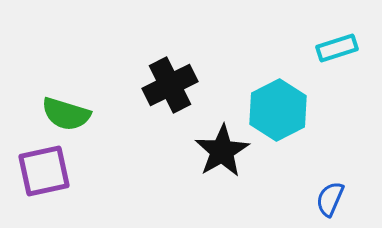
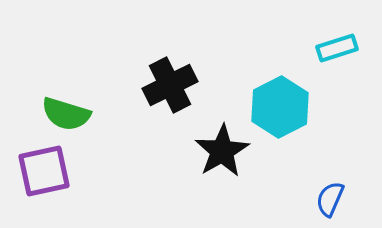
cyan hexagon: moved 2 px right, 3 px up
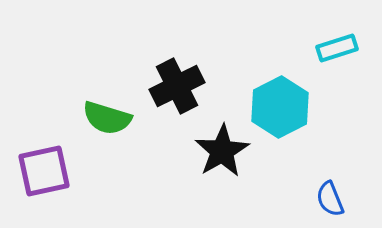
black cross: moved 7 px right, 1 px down
green semicircle: moved 41 px right, 4 px down
blue semicircle: rotated 45 degrees counterclockwise
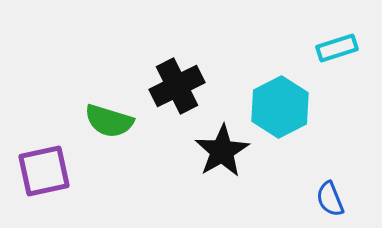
green semicircle: moved 2 px right, 3 px down
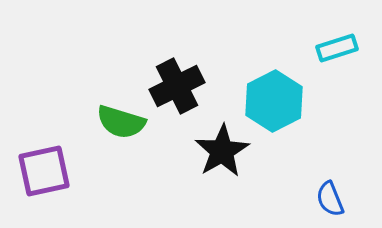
cyan hexagon: moved 6 px left, 6 px up
green semicircle: moved 12 px right, 1 px down
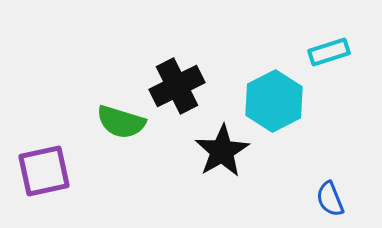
cyan rectangle: moved 8 px left, 4 px down
